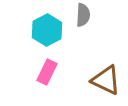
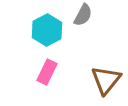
gray semicircle: rotated 25 degrees clockwise
brown triangle: rotated 44 degrees clockwise
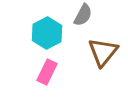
cyan hexagon: moved 3 px down
brown triangle: moved 3 px left, 28 px up
